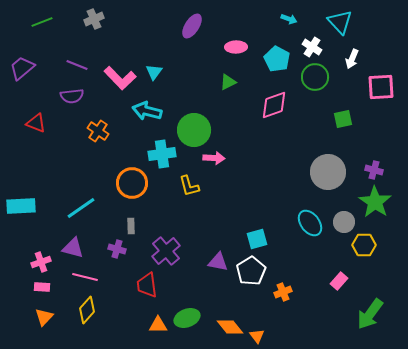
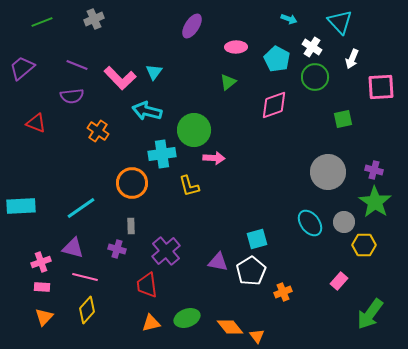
green triangle at (228, 82): rotated 12 degrees counterclockwise
orange triangle at (158, 325): moved 7 px left, 2 px up; rotated 12 degrees counterclockwise
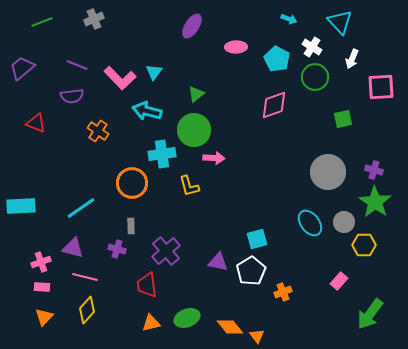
green triangle at (228, 82): moved 32 px left, 12 px down
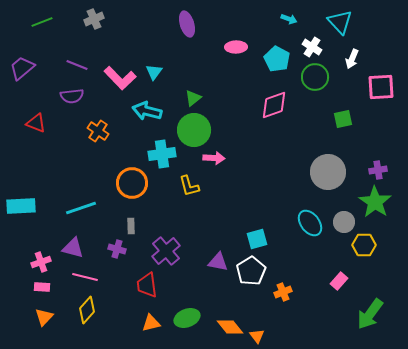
purple ellipse at (192, 26): moved 5 px left, 2 px up; rotated 50 degrees counterclockwise
green triangle at (196, 94): moved 3 px left, 4 px down
purple cross at (374, 170): moved 4 px right; rotated 24 degrees counterclockwise
cyan line at (81, 208): rotated 16 degrees clockwise
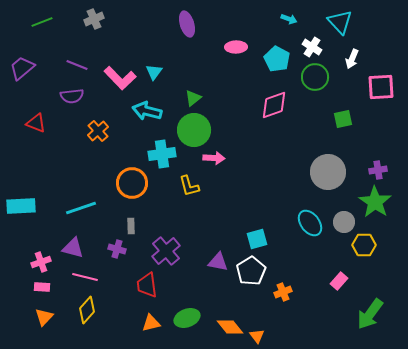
orange cross at (98, 131): rotated 15 degrees clockwise
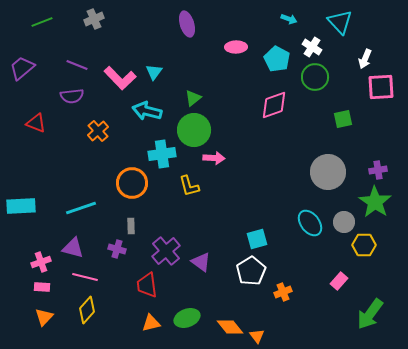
white arrow at (352, 59): moved 13 px right
purple triangle at (218, 262): moved 17 px left; rotated 25 degrees clockwise
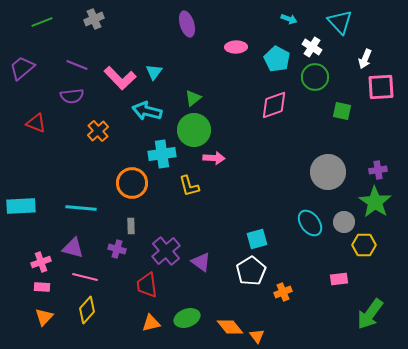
green square at (343, 119): moved 1 px left, 8 px up; rotated 24 degrees clockwise
cyan line at (81, 208): rotated 24 degrees clockwise
pink rectangle at (339, 281): moved 2 px up; rotated 42 degrees clockwise
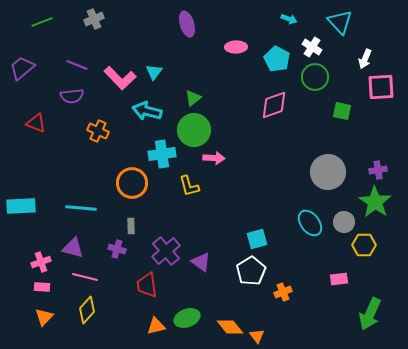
orange cross at (98, 131): rotated 25 degrees counterclockwise
green arrow at (370, 314): rotated 12 degrees counterclockwise
orange triangle at (151, 323): moved 5 px right, 3 px down
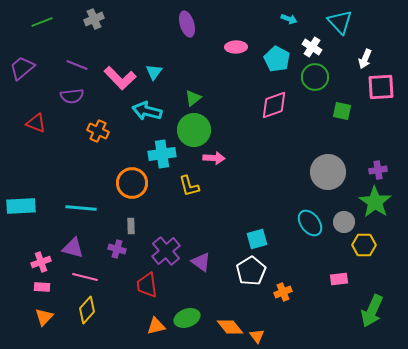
green arrow at (370, 314): moved 2 px right, 3 px up
